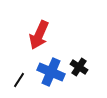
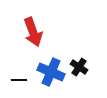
red arrow: moved 6 px left, 3 px up; rotated 44 degrees counterclockwise
black line: rotated 56 degrees clockwise
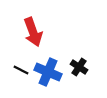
blue cross: moved 3 px left
black line: moved 2 px right, 10 px up; rotated 28 degrees clockwise
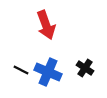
red arrow: moved 13 px right, 7 px up
black cross: moved 6 px right, 1 px down
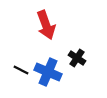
black cross: moved 8 px left, 10 px up
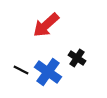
red arrow: rotated 68 degrees clockwise
blue cross: rotated 12 degrees clockwise
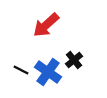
black cross: moved 3 px left, 2 px down; rotated 18 degrees clockwise
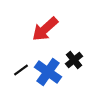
red arrow: moved 1 px left, 4 px down
black line: rotated 63 degrees counterclockwise
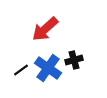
black cross: rotated 24 degrees clockwise
blue cross: moved 4 px up
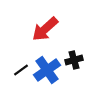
blue cross: moved 1 px left, 2 px down; rotated 20 degrees clockwise
